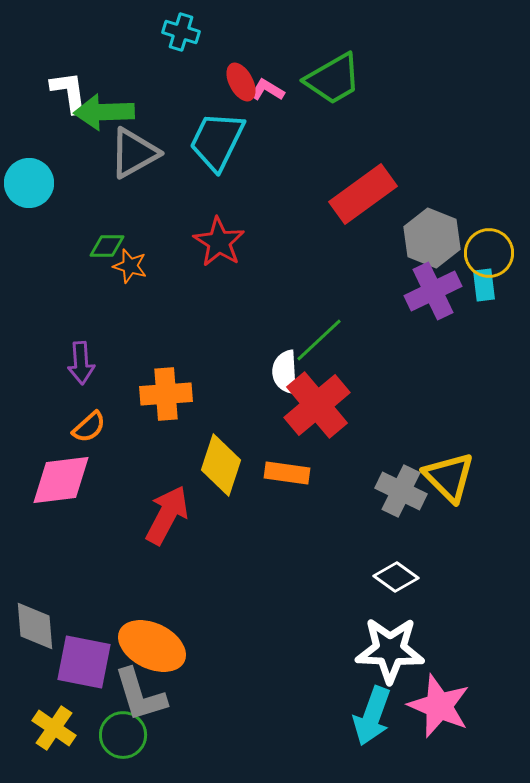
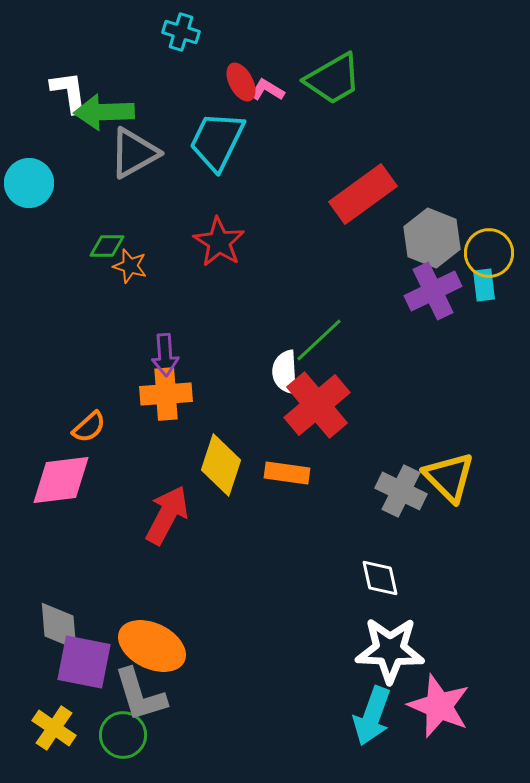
purple arrow: moved 84 px right, 8 px up
white diamond: moved 16 px left, 1 px down; rotated 42 degrees clockwise
gray diamond: moved 24 px right
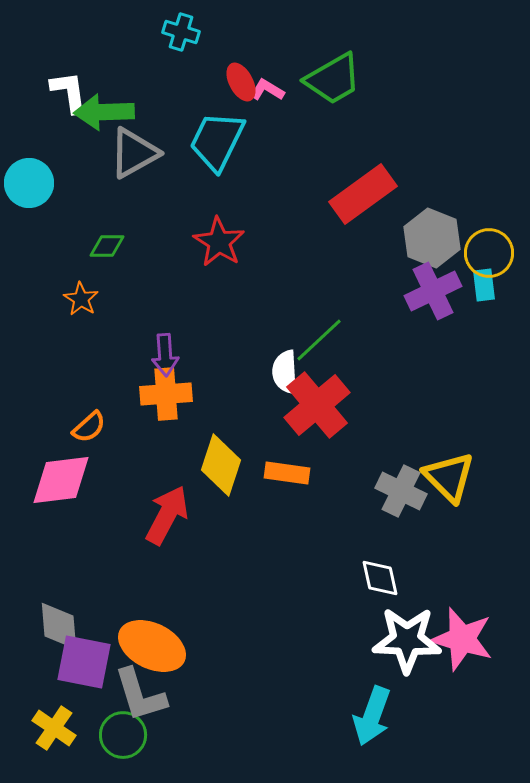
orange star: moved 49 px left, 33 px down; rotated 16 degrees clockwise
white star: moved 17 px right, 10 px up
pink star: moved 23 px right, 67 px up; rotated 6 degrees counterclockwise
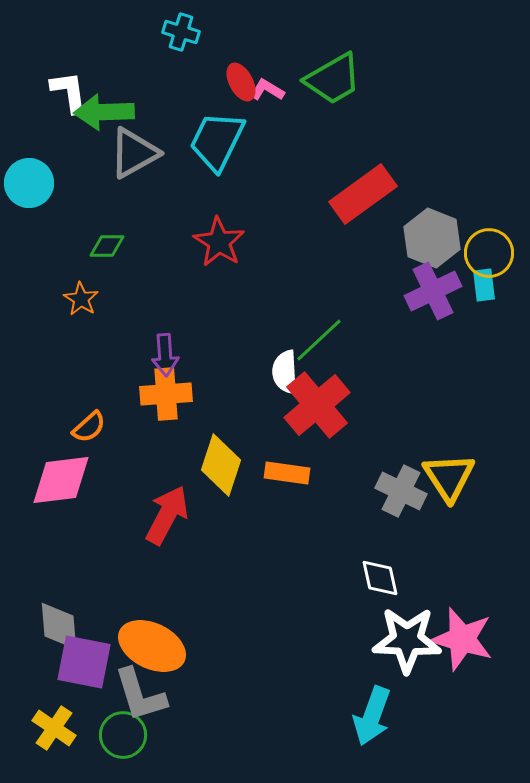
yellow triangle: rotated 12 degrees clockwise
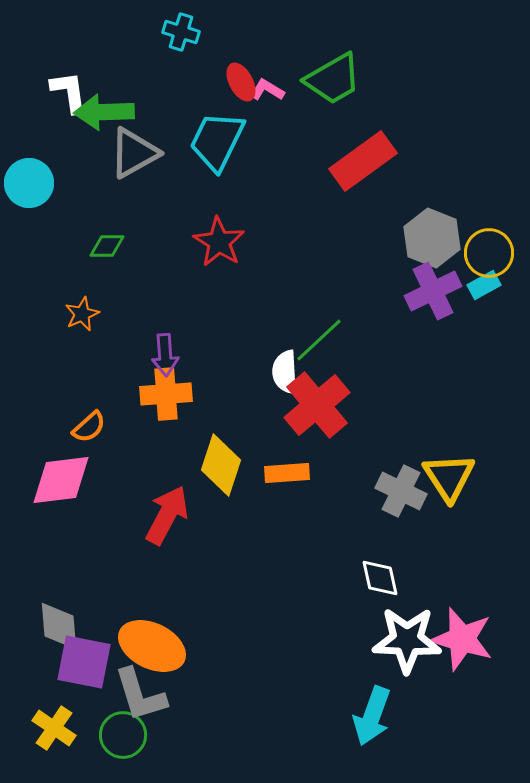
red rectangle: moved 33 px up
cyan rectangle: rotated 68 degrees clockwise
orange star: moved 1 px right, 15 px down; rotated 16 degrees clockwise
orange rectangle: rotated 12 degrees counterclockwise
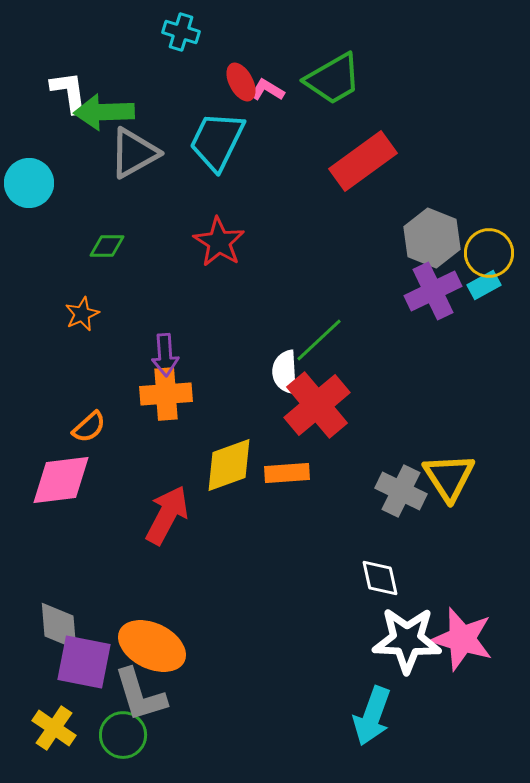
yellow diamond: moved 8 px right; rotated 52 degrees clockwise
